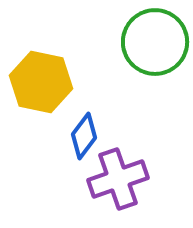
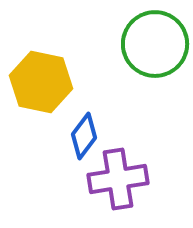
green circle: moved 2 px down
purple cross: rotated 10 degrees clockwise
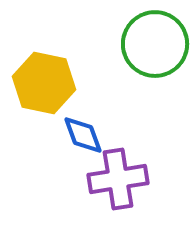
yellow hexagon: moved 3 px right, 1 px down
blue diamond: moved 1 px left, 1 px up; rotated 57 degrees counterclockwise
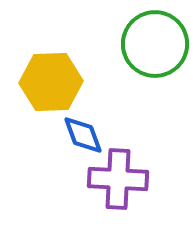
yellow hexagon: moved 7 px right, 1 px up; rotated 14 degrees counterclockwise
purple cross: rotated 12 degrees clockwise
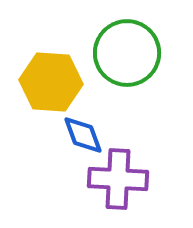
green circle: moved 28 px left, 9 px down
yellow hexagon: rotated 6 degrees clockwise
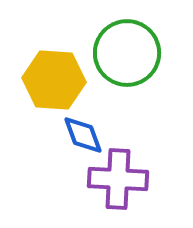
yellow hexagon: moved 3 px right, 2 px up
